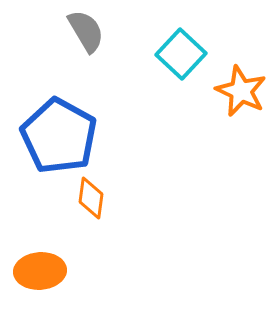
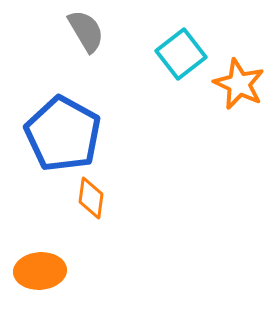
cyan square: rotated 9 degrees clockwise
orange star: moved 2 px left, 7 px up
blue pentagon: moved 4 px right, 2 px up
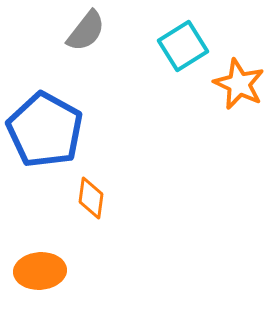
gray semicircle: rotated 69 degrees clockwise
cyan square: moved 2 px right, 8 px up; rotated 6 degrees clockwise
blue pentagon: moved 18 px left, 4 px up
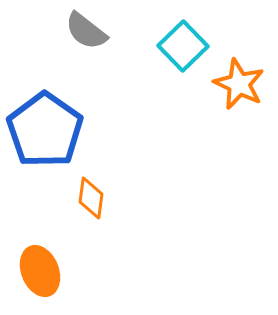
gray semicircle: rotated 90 degrees clockwise
cyan square: rotated 12 degrees counterclockwise
blue pentagon: rotated 6 degrees clockwise
orange ellipse: rotated 72 degrees clockwise
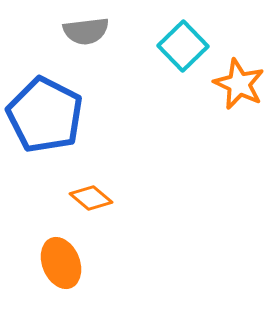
gray semicircle: rotated 45 degrees counterclockwise
blue pentagon: moved 15 px up; rotated 8 degrees counterclockwise
orange diamond: rotated 57 degrees counterclockwise
orange ellipse: moved 21 px right, 8 px up
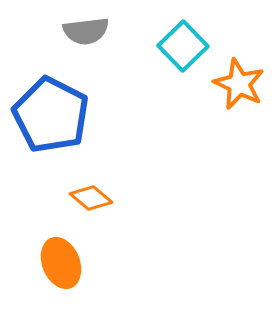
blue pentagon: moved 6 px right
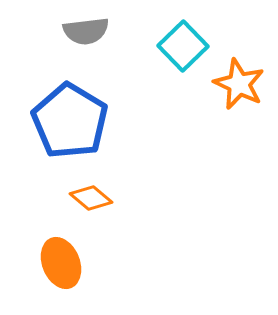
blue pentagon: moved 19 px right, 6 px down; rotated 4 degrees clockwise
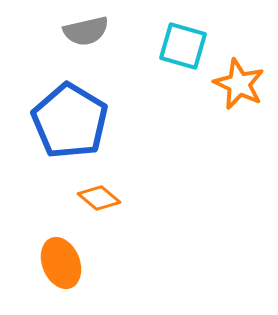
gray semicircle: rotated 6 degrees counterclockwise
cyan square: rotated 30 degrees counterclockwise
orange diamond: moved 8 px right
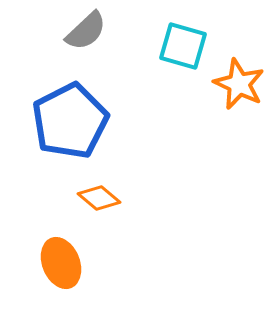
gray semicircle: rotated 30 degrees counterclockwise
blue pentagon: rotated 14 degrees clockwise
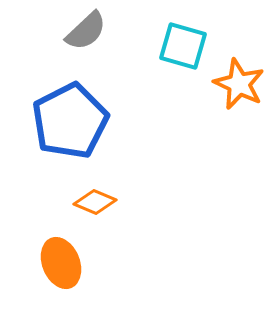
orange diamond: moved 4 px left, 4 px down; rotated 18 degrees counterclockwise
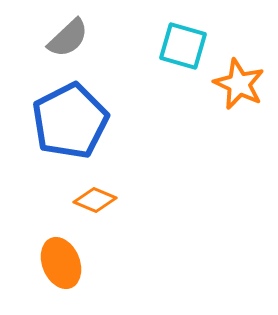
gray semicircle: moved 18 px left, 7 px down
orange diamond: moved 2 px up
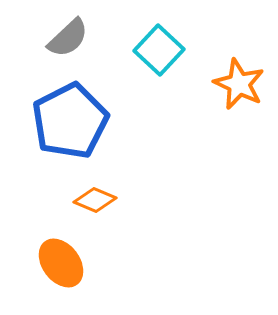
cyan square: moved 24 px left, 4 px down; rotated 27 degrees clockwise
orange ellipse: rotated 15 degrees counterclockwise
